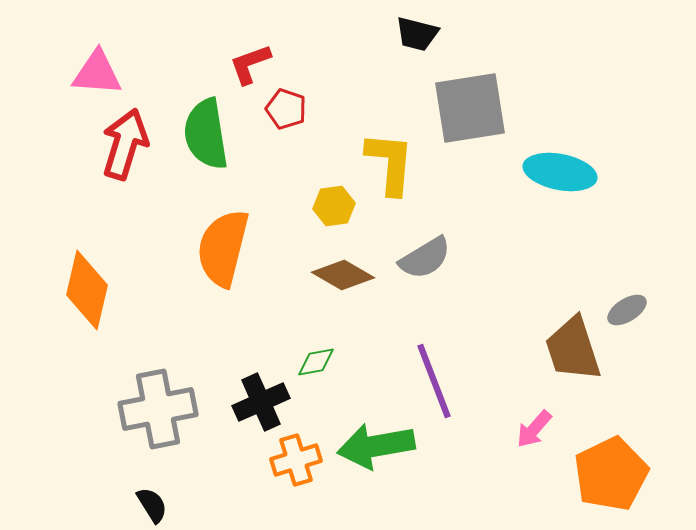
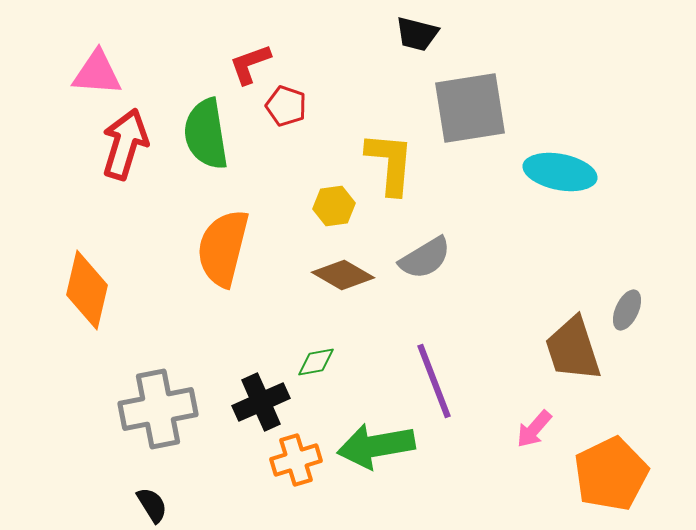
red pentagon: moved 3 px up
gray ellipse: rotated 33 degrees counterclockwise
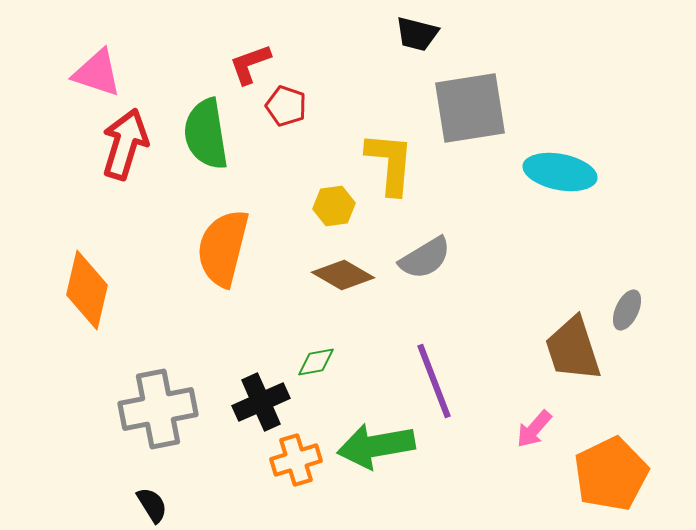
pink triangle: rotated 14 degrees clockwise
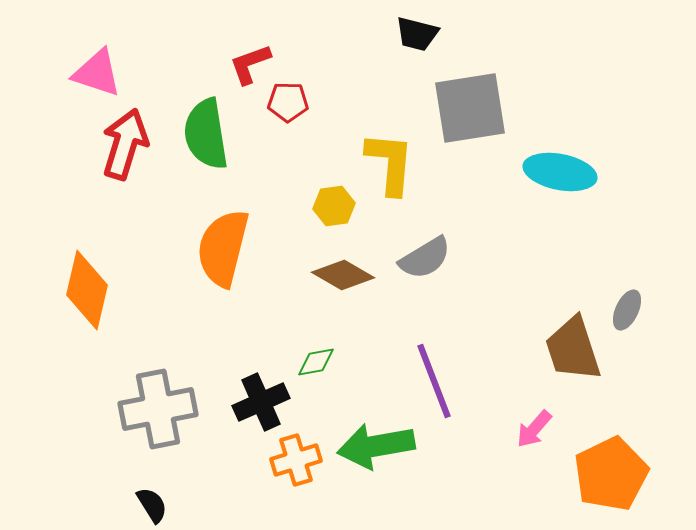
red pentagon: moved 2 px right, 4 px up; rotated 18 degrees counterclockwise
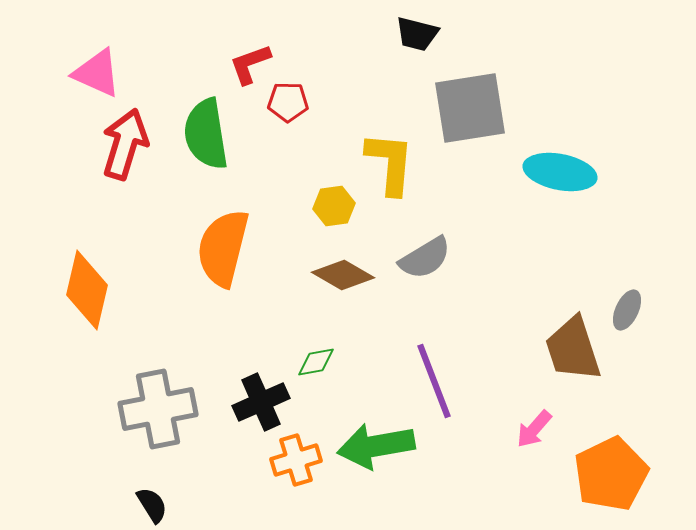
pink triangle: rotated 6 degrees clockwise
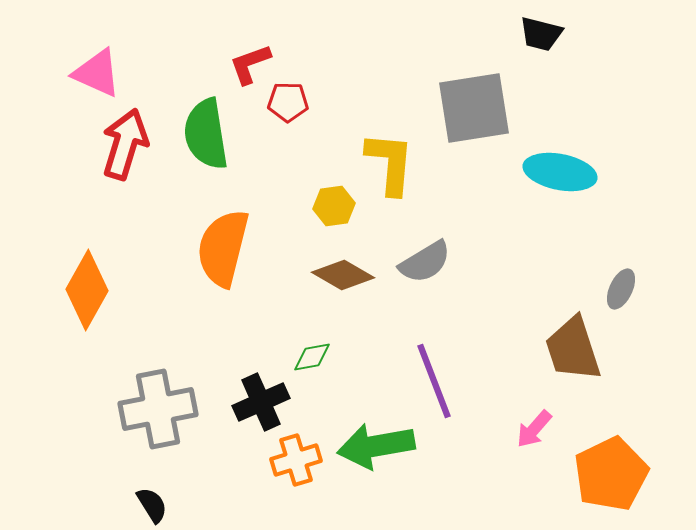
black trapezoid: moved 124 px right
gray square: moved 4 px right
gray semicircle: moved 4 px down
orange diamond: rotated 16 degrees clockwise
gray ellipse: moved 6 px left, 21 px up
green diamond: moved 4 px left, 5 px up
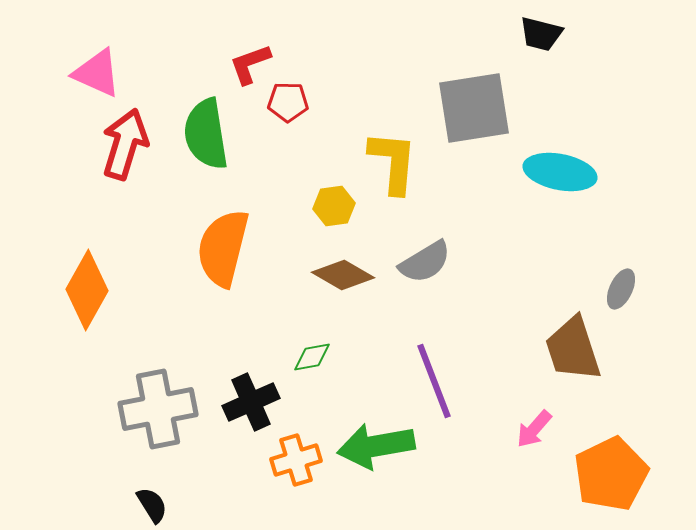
yellow L-shape: moved 3 px right, 1 px up
black cross: moved 10 px left
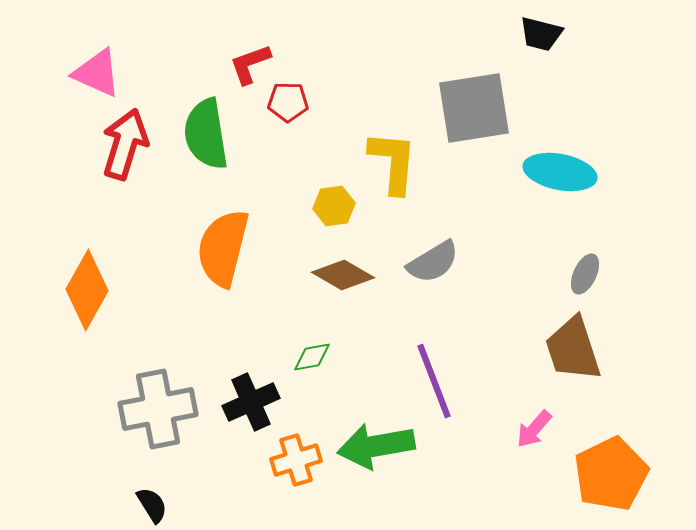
gray semicircle: moved 8 px right
gray ellipse: moved 36 px left, 15 px up
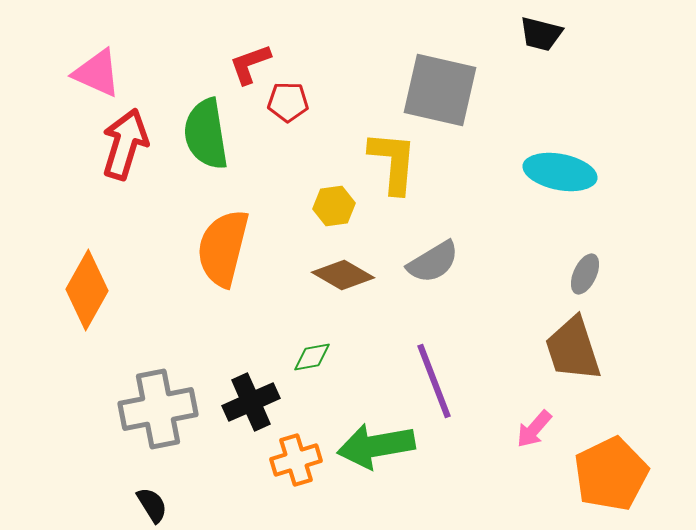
gray square: moved 34 px left, 18 px up; rotated 22 degrees clockwise
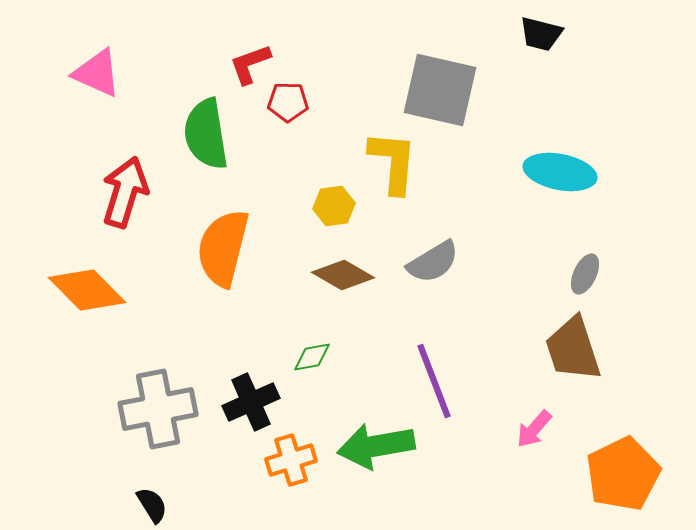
red arrow: moved 48 px down
orange diamond: rotated 74 degrees counterclockwise
orange cross: moved 5 px left
orange pentagon: moved 12 px right
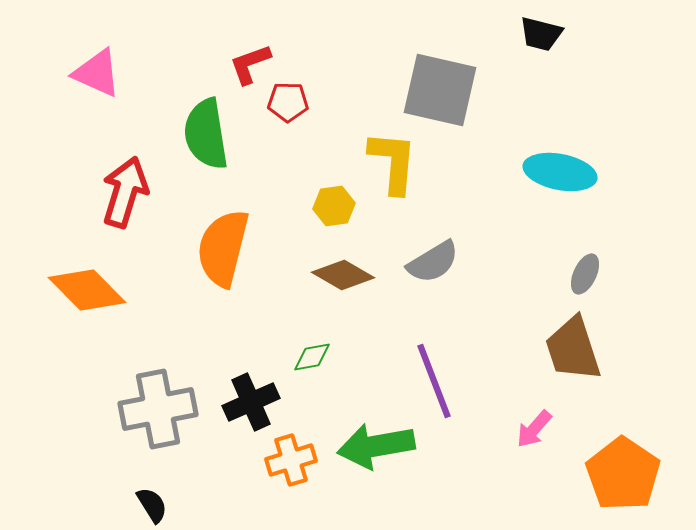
orange pentagon: rotated 12 degrees counterclockwise
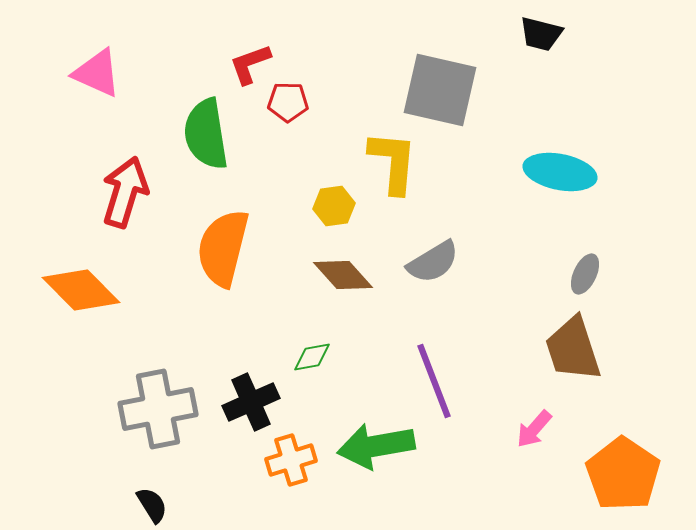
brown diamond: rotated 18 degrees clockwise
orange diamond: moved 6 px left
